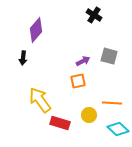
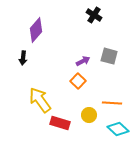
orange square: rotated 35 degrees counterclockwise
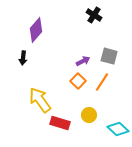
orange line: moved 10 px left, 21 px up; rotated 60 degrees counterclockwise
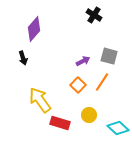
purple diamond: moved 2 px left, 1 px up
black arrow: rotated 24 degrees counterclockwise
orange square: moved 4 px down
cyan diamond: moved 1 px up
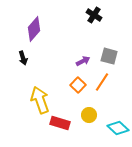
yellow arrow: rotated 16 degrees clockwise
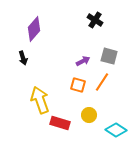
black cross: moved 1 px right, 5 px down
orange square: rotated 28 degrees counterclockwise
cyan diamond: moved 2 px left, 2 px down; rotated 10 degrees counterclockwise
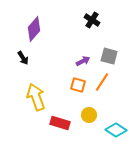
black cross: moved 3 px left
black arrow: rotated 16 degrees counterclockwise
yellow arrow: moved 4 px left, 3 px up
